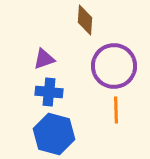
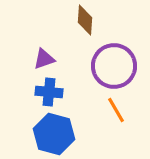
orange line: rotated 28 degrees counterclockwise
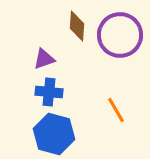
brown diamond: moved 8 px left, 6 px down
purple circle: moved 6 px right, 31 px up
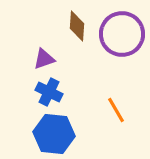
purple circle: moved 2 px right, 1 px up
blue cross: rotated 20 degrees clockwise
blue hexagon: rotated 9 degrees counterclockwise
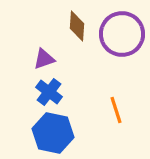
blue cross: rotated 12 degrees clockwise
orange line: rotated 12 degrees clockwise
blue hexagon: moved 1 px left, 1 px up; rotated 6 degrees clockwise
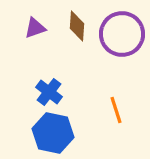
purple triangle: moved 9 px left, 31 px up
